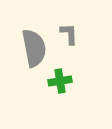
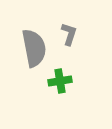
gray L-shape: rotated 20 degrees clockwise
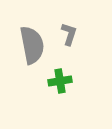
gray semicircle: moved 2 px left, 3 px up
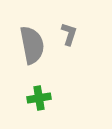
green cross: moved 21 px left, 17 px down
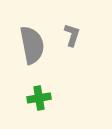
gray L-shape: moved 3 px right, 1 px down
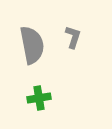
gray L-shape: moved 1 px right, 2 px down
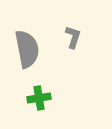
gray semicircle: moved 5 px left, 4 px down
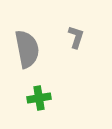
gray L-shape: moved 3 px right
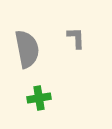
gray L-shape: moved 1 px down; rotated 20 degrees counterclockwise
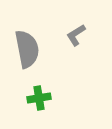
gray L-shape: moved 3 px up; rotated 120 degrees counterclockwise
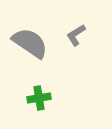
gray semicircle: moved 3 px right, 6 px up; rotated 45 degrees counterclockwise
